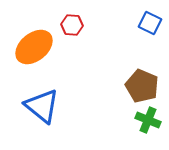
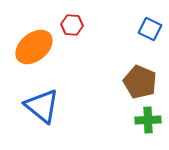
blue square: moved 6 px down
brown pentagon: moved 2 px left, 4 px up
green cross: rotated 25 degrees counterclockwise
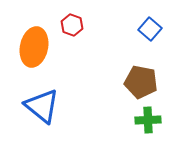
red hexagon: rotated 15 degrees clockwise
blue square: rotated 15 degrees clockwise
orange ellipse: rotated 39 degrees counterclockwise
brown pentagon: moved 1 px right; rotated 12 degrees counterclockwise
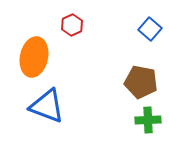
red hexagon: rotated 15 degrees clockwise
orange ellipse: moved 10 px down
blue triangle: moved 5 px right; rotated 18 degrees counterclockwise
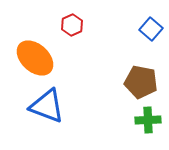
blue square: moved 1 px right
orange ellipse: moved 1 px right, 1 px down; rotated 60 degrees counterclockwise
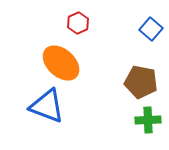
red hexagon: moved 6 px right, 2 px up
orange ellipse: moved 26 px right, 5 px down
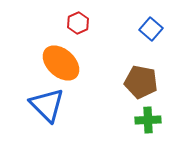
blue triangle: moved 1 px up; rotated 24 degrees clockwise
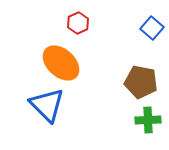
blue square: moved 1 px right, 1 px up
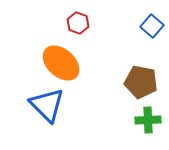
red hexagon: rotated 15 degrees counterclockwise
blue square: moved 2 px up
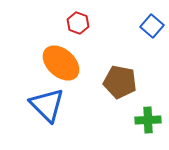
brown pentagon: moved 21 px left
